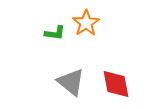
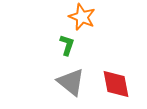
orange star: moved 4 px left, 6 px up; rotated 16 degrees counterclockwise
green L-shape: moved 12 px right, 12 px down; rotated 80 degrees counterclockwise
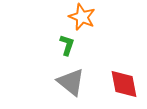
red diamond: moved 8 px right
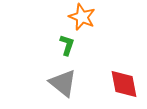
gray triangle: moved 8 px left, 1 px down
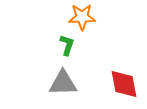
orange star: rotated 24 degrees counterclockwise
gray triangle: rotated 40 degrees counterclockwise
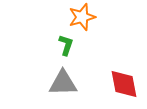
orange star: rotated 16 degrees counterclockwise
green L-shape: moved 1 px left
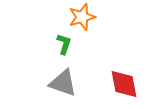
green L-shape: moved 2 px left, 1 px up
gray triangle: rotated 20 degrees clockwise
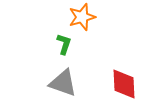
red diamond: rotated 8 degrees clockwise
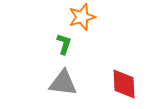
gray triangle: rotated 12 degrees counterclockwise
